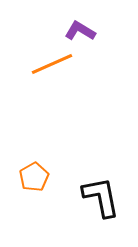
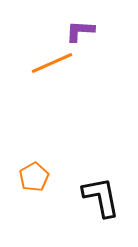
purple L-shape: rotated 28 degrees counterclockwise
orange line: moved 1 px up
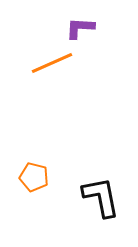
purple L-shape: moved 3 px up
orange pentagon: rotated 28 degrees counterclockwise
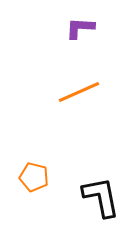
orange line: moved 27 px right, 29 px down
